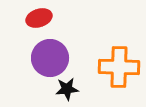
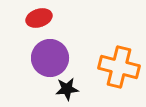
orange cross: rotated 12 degrees clockwise
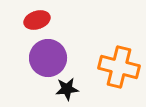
red ellipse: moved 2 px left, 2 px down
purple circle: moved 2 px left
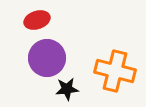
purple circle: moved 1 px left
orange cross: moved 4 px left, 4 px down
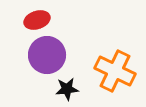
purple circle: moved 3 px up
orange cross: rotated 12 degrees clockwise
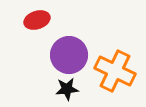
purple circle: moved 22 px right
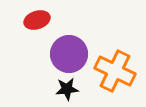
purple circle: moved 1 px up
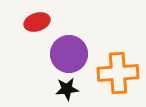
red ellipse: moved 2 px down
orange cross: moved 3 px right, 2 px down; rotated 30 degrees counterclockwise
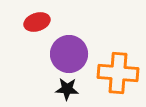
orange cross: rotated 9 degrees clockwise
black star: rotated 10 degrees clockwise
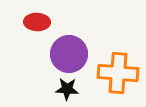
red ellipse: rotated 20 degrees clockwise
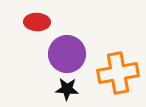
purple circle: moved 2 px left
orange cross: rotated 15 degrees counterclockwise
